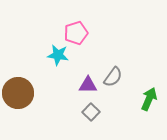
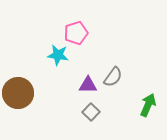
green arrow: moved 1 px left, 6 px down
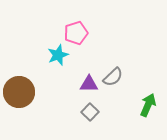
cyan star: rotated 30 degrees counterclockwise
gray semicircle: rotated 10 degrees clockwise
purple triangle: moved 1 px right, 1 px up
brown circle: moved 1 px right, 1 px up
gray square: moved 1 px left
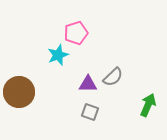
purple triangle: moved 1 px left
gray square: rotated 24 degrees counterclockwise
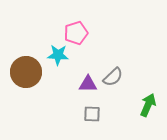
cyan star: rotated 25 degrees clockwise
brown circle: moved 7 px right, 20 px up
gray square: moved 2 px right, 2 px down; rotated 18 degrees counterclockwise
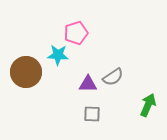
gray semicircle: rotated 10 degrees clockwise
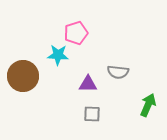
brown circle: moved 3 px left, 4 px down
gray semicircle: moved 5 px right, 5 px up; rotated 40 degrees clockwise
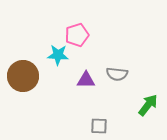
pink pentagon: moved 1 px right, 2 px down
gray semicircle: moved 1 px left, 2 px down
purple triangle: moved 2 px left, 4 px up
green arrow: rotated 15 degrees clockwise
gray square: moved 7 px right, 12 px down
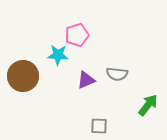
purple triangle: rotated 24 degrees counterclockwise
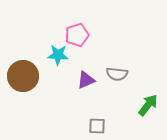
gray square: moved 2 px left
